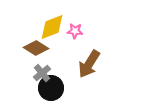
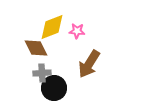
pink star: moved 2 px right
brown diamond: rotated 30 degrees clockwise
gray cross: rotated 36 degrees clockwise
black circle: moved 3 px right
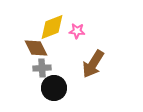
brown arrow: moved 4 px right
gray cross: moved 5 px up
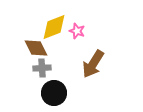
yellow diamond: moved 2 px right
pink star: rotated 14 degrees clockwise
black circle: moved 5 px down
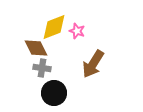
gray cross: rotated 12 degrees clockwise
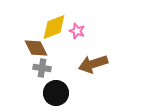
brown arrow: rotated 40 degrees clockwise
black circle: moved 2 px right
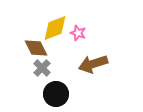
yellow diamond: moved 1 px right, 1 px down
pink star: moved 1 px right, 2 px down
gray cross: rotated 36 degrees clockwise
black circle: moved 1 px down
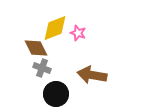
brown arrow: moved 1 px left, 11 px down; rotated 28 degrees clockwise
gray cross: rotated 24 degrees counterclockwise
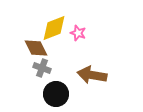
yellow diamond: moved 1 px left
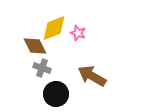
brown diamond: moved 1 px left, 2 px up
brown arrow: moved 1 px down; rotated 20 degrees clockwise
